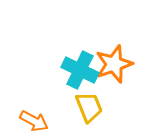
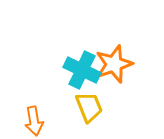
cyan cross: moved 2 px right
orange arrow: rotated 52 degrees clockwise
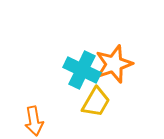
yellow trapezoid: moved 7 px right, 5 px up; rotated 52 degrees clockwise
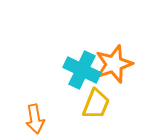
yellow trapezoid: moved 2 px down; rotated 8 degrees counterclockwise
orange arrow: moved 1 px right, 2 px up
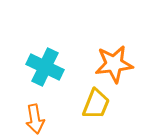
orange star: rotated 12 degrees clockwise
cyan cross: moved 37 px left, 3 px up
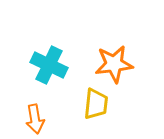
cyan cross: moved 4 px right, 2 px up
yellow trapezoid: rotated 16 degrees counterclockwise
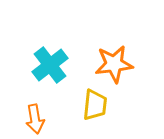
cyan cross: moved 1 px right; rotated 27 degrees clockwise
yellow trapezoid: moved 1 px left, 1 px down
